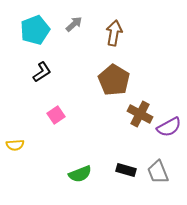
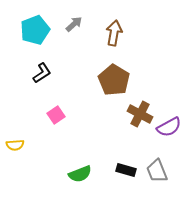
black L-shape: moved 1 px down
gray trapezoid: moved 1 px left, 1 px up
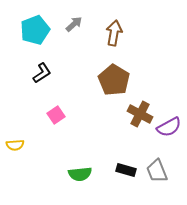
green semicircle: rotated 15 degrees clockwise
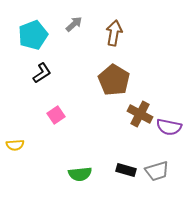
cyan pentagon: moved 2 px left, 5 px down
purple semicircle: rotated 40 degrees clockwise
gray trapezoid: rotated 85 degrees counterclockwise
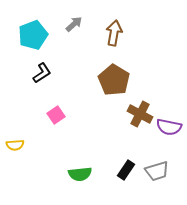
black rectangle: rotated 72 degrees counterclockwise
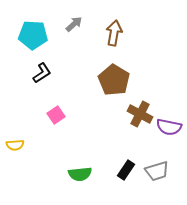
cyan pentagon: rotated 24 degrees clockwise
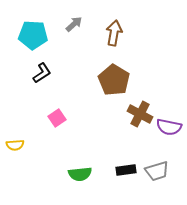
pink square: moved 1 px right, 3 px down
black rectangle: rotated 48 degrees clockwise
